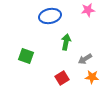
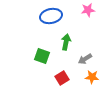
blue ellipse: moved 1 px right
green square: moved 16 px right
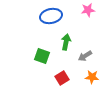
gray arrow: moved 3 px up
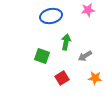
orange star: moved 3 px right, 1 px down
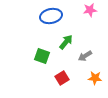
pink star: moved 2 px right
green arrow: rotated 28 degrees clockwise
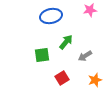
green square: moved 1 px up; rotated 28 degrees counterclockwise
orange star: moved 2 px down; rotated 24 degrees counterclockwise
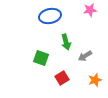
blue ellipse: moved 1 px left
green arrow: rotated 126 degrees clockwise
green square: moved 1 px left, 3 px down; rotated 28 degrees clockwise
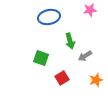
blue ellipse: moved 1 px left, 1 px down
green arrow: moved 4 px right, 1 px up
orange star: moved 1 px right
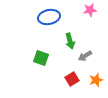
red square: moved 10 px right, 1 px down
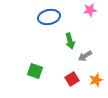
green square: moved 6 px left, 13 px down
